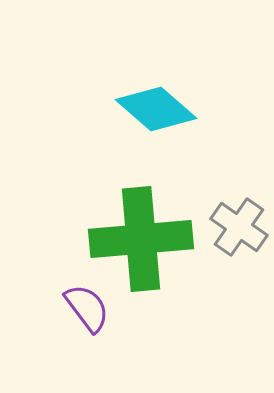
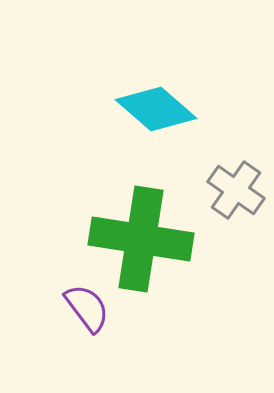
gray cross: moved 3 px left, 37 px up
green cross: rotated 14 degrees clockwise
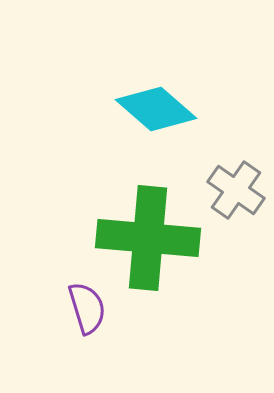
green cross: moved 7 px right, 1 px up; rotated 4 degrees counterclockwise
purple semicircle: rotated 20 degrees clockwise
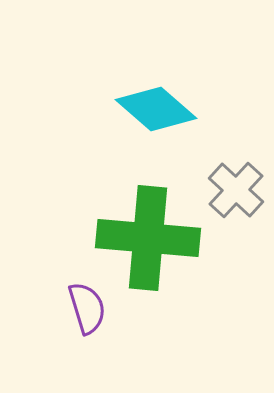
gray cross: rotated 8 degrees clockwise
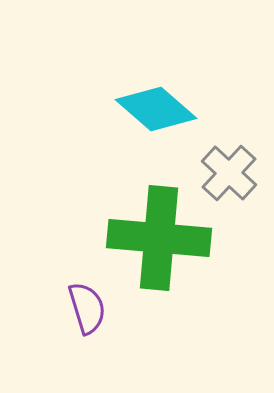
gray cross: moved 7 px left, 17 px up
green cross: moved 11 px right
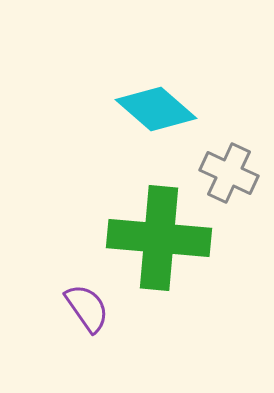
gray cross: rotated 18 degrees counterclockwise
purple semicircle: rotated 18 degrees counterclockwise
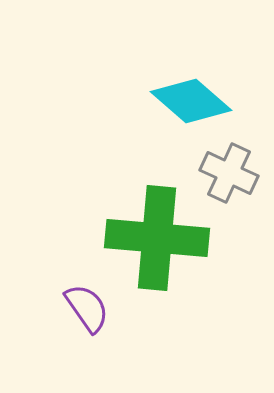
cyan diamond: moved 35 px right, 8 px up
green cross: moved 2 px left
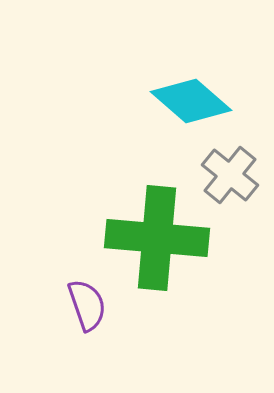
gray cross: moved 1 px right, 2 px down; rotated 14 degrees clockwise
purple semicircle: moved 3 px up; rotated 16 degrees clockwise
